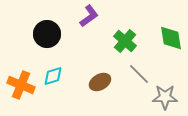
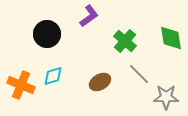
gray star: moved 1 px right
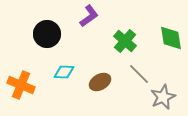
cyan diamond: moved 11 px right, 4 px up; rotated 20 degrees clockwise
gray star: moved 3 px left; rotated 25 degrees counterclockwise
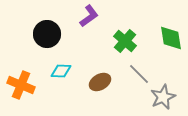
cyan diamond: moved 3 px left, 1 px up
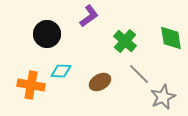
orange cross: moved 10 px right; rotated 12 degrees counterclockwise
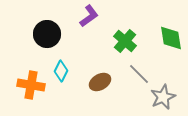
cyan diamond: rotated 65 degrees counterclockwise
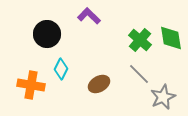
purple L-shape: rotated 100 degrees counterclockwise
green cross: moved 15 px right, 1 px up
cyan diamond: moved 2 px up
brown ellipse: moved 1 px left, 2 px down
